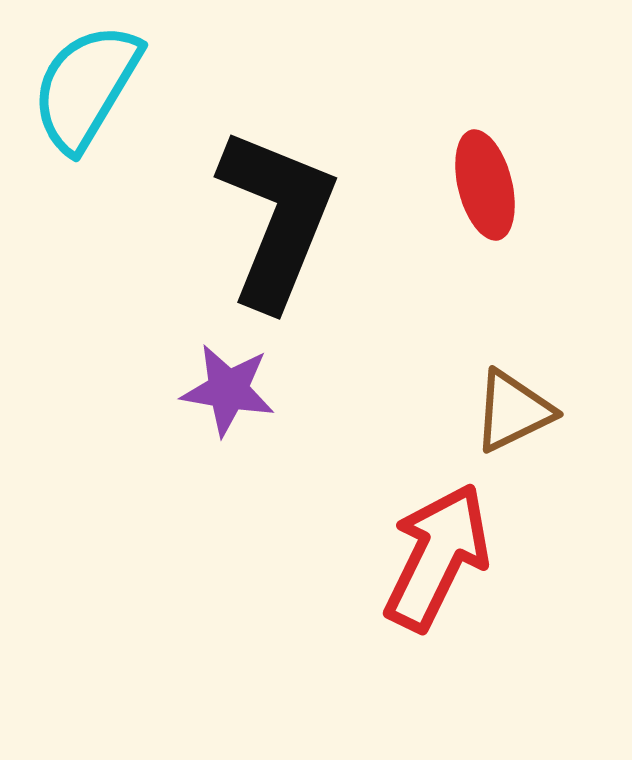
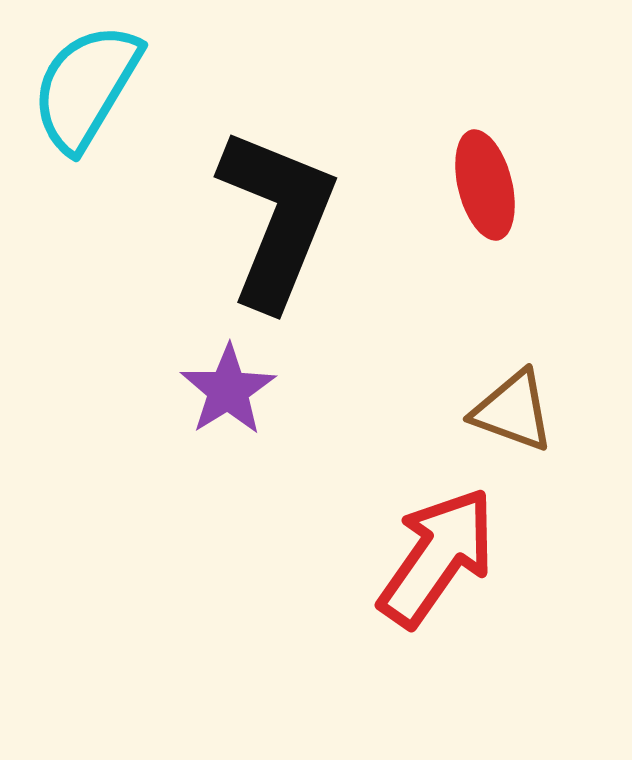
purple star: rotated 30 degrees clockwise
brown triangle: rotated 46 degrees clockwise
red arrow: rotated 9 degrees clockwise
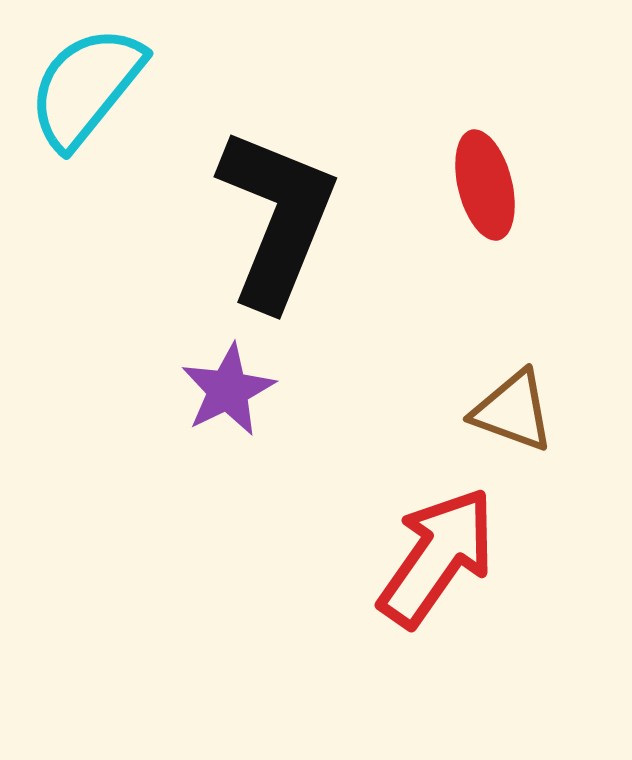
cyan semicircle: rotated 8 degrees clockwise
purple star: rotated 6 degrees clockwise
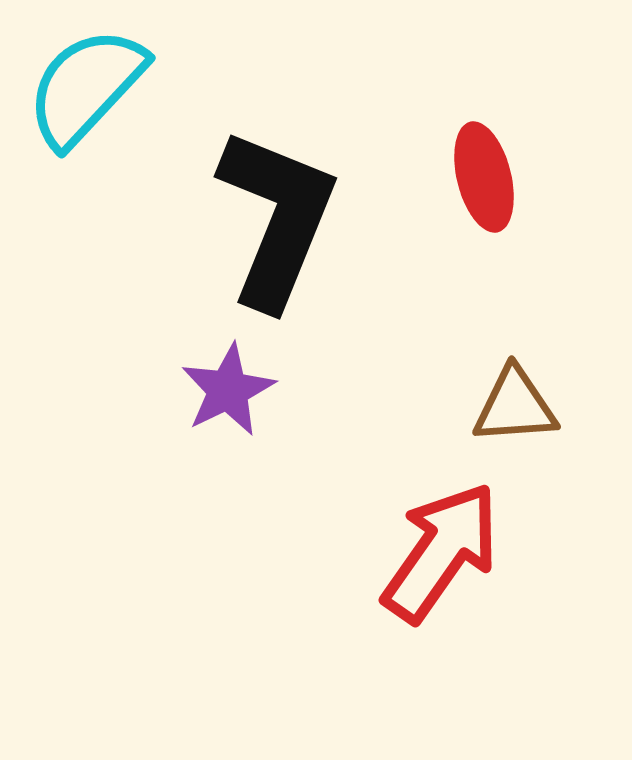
cyan semicircle: rotated 4 degrees clockwise
red ellipse: moved 1 px left, 8 px up
brown triangle: moved 2 px right, 5 px up; rotated 24 degrees counterclockwise
red arrow: moved 4 px right, 5 px up
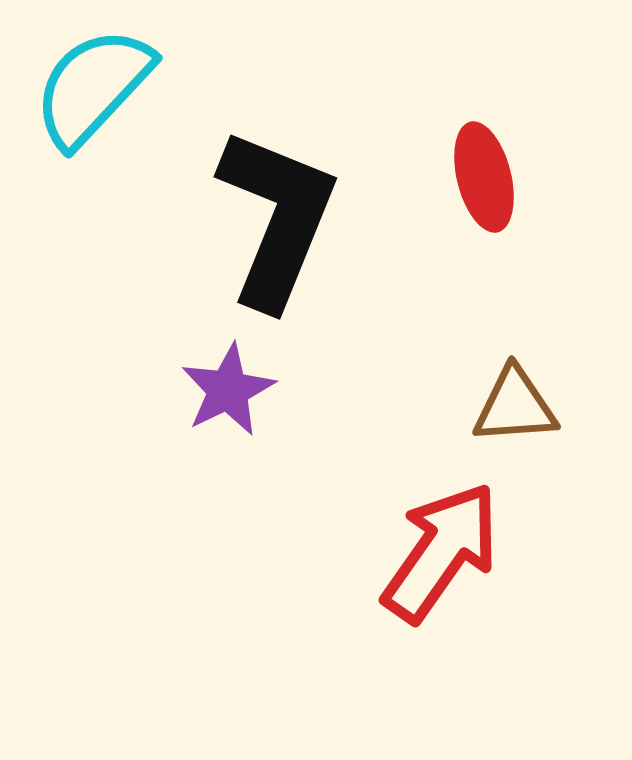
cyan semicircle: moved 7 px right
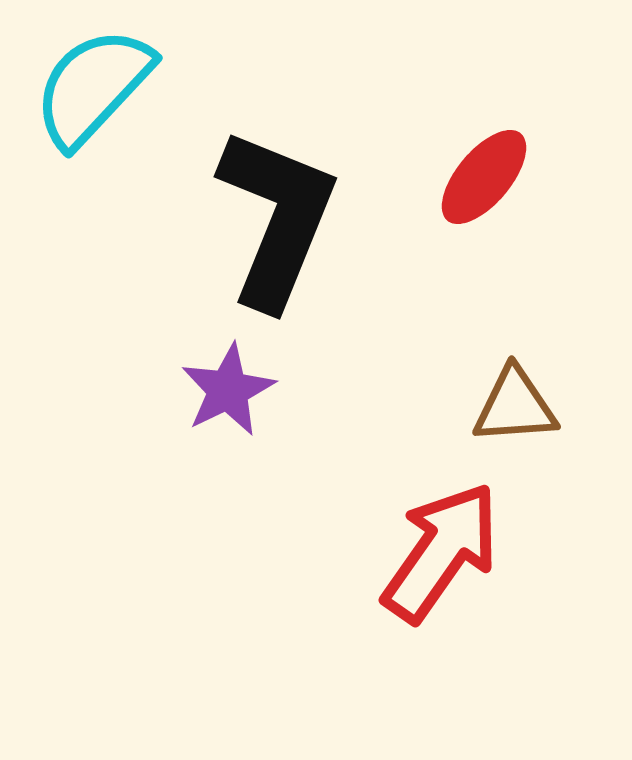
red ellipse: rotated 54 degrees clockwise
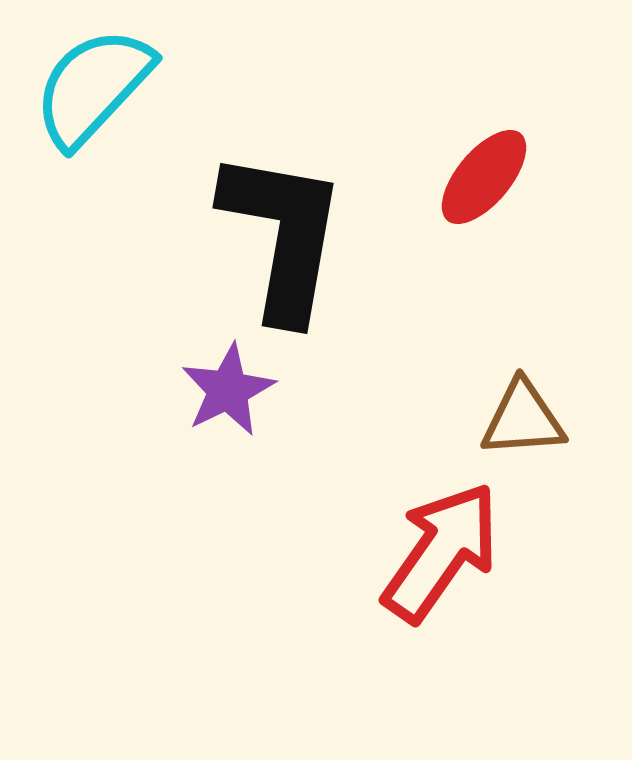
black L-shape: moved 6 px right, 17 px down; rotated 12 degrees counterclockwise
brown triangle: moved 8 px right, 13 px down
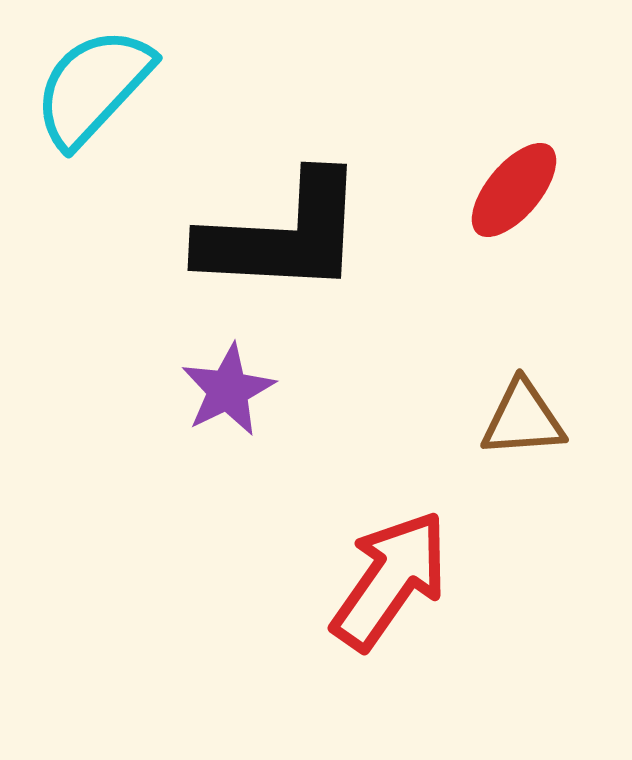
red ellipse: moved 30 px right, 13 px down
black L-shape: rotated 83 degrees clockwise
red arrow: moved 51 px left, 28 px down
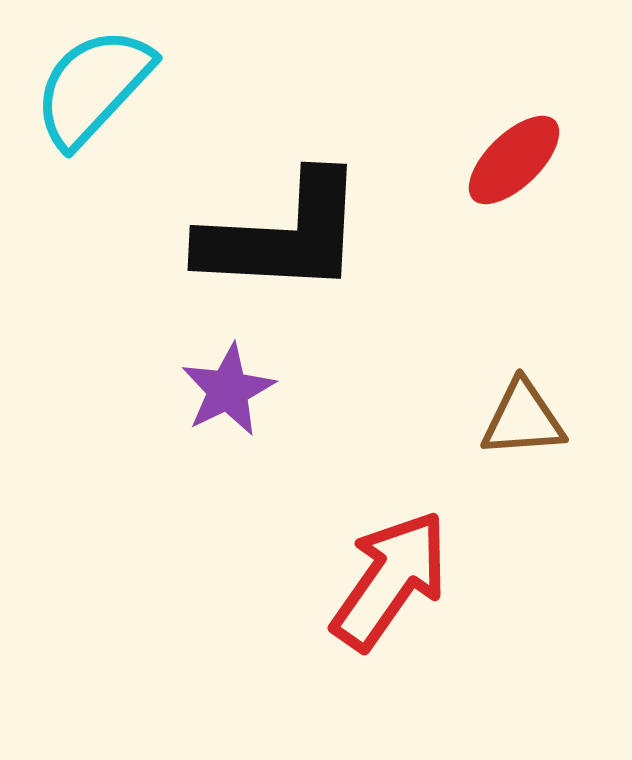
red ellipse: moved 30 px up; rotated 6 degrees clockwise
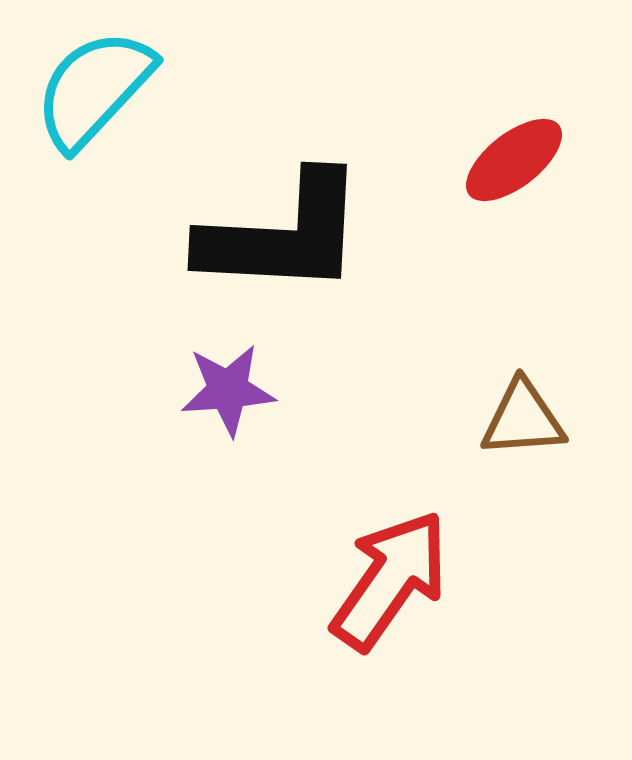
cyan semicircle: moved 1 px right, 2 px down
red ellipse: rotated 6 degrees clockwise
purple star: rotated 22 degrees clockwise
